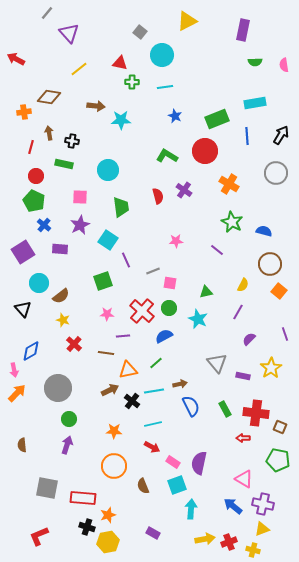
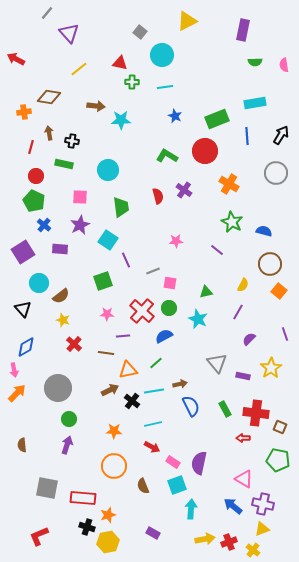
blue diamond at (31, 351): moved 5 px left, 4 px up
yellow cross at (253, 550): rotated 24 degrees clockwise
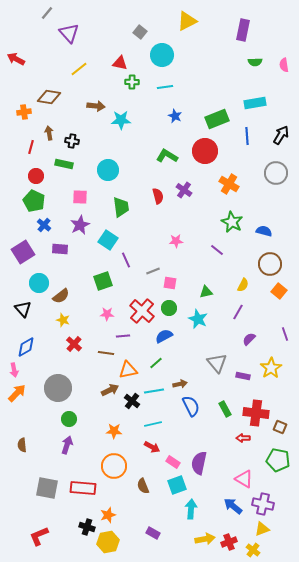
red rectangle at (83, 498): moved 10 px up
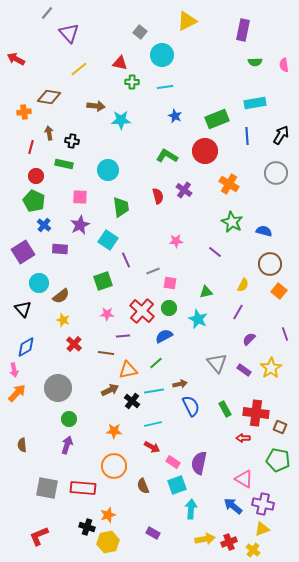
purple line at (217, 250): moved 2 px left, 2 px down
purple rectangle at (243, 376): moved 1 px right, 6 px up; rotated 24 degrees clockwise
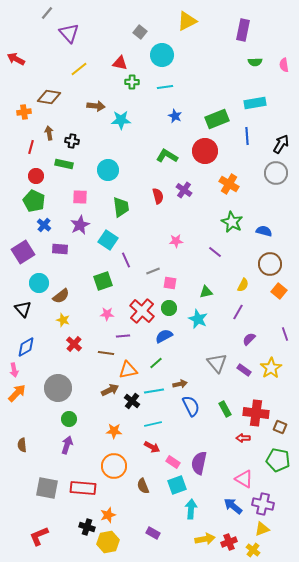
black arrow at (281, 135): moved 9 px down
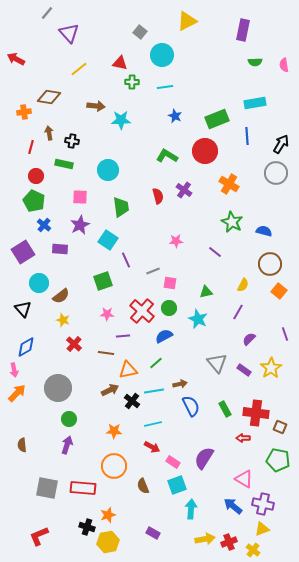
purple semicircle at (199, 463): moved 5 px right, 5 px up; rotated 20 degrees clockwise
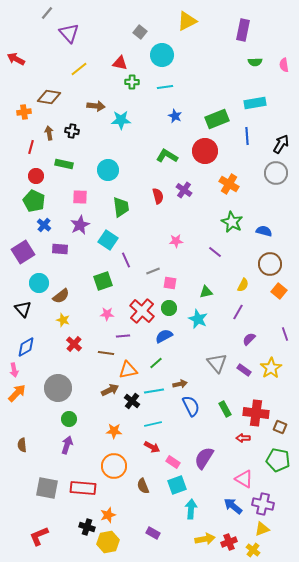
black cross at (72, 141): moved 10 px up
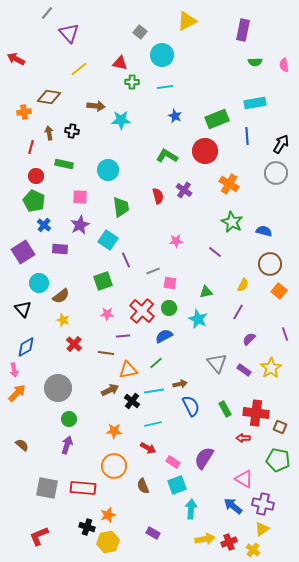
brown semicircle at (22, 445): rotated 136 degrees clockwise
red arrow at (152, 447): moved 4 px left, 1 px down
yellow triangle at (262, 529): rotated 14 degrees counterclockwise
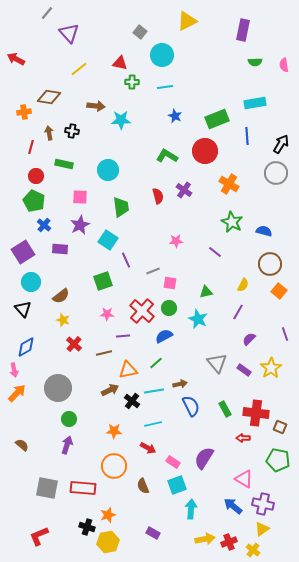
cyan circle at (39, 283): moved 8 px left, 1 px up
brown line at (106, 353): moved 2 px left; rotated 21 degrees counterclockwise
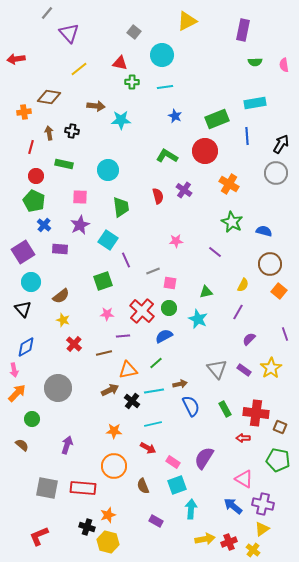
gray square at (140, 32): moved 6 px left
red arrow at (16, 59): rotated 36 degrees counterclockwise
gray triangle at (217, 363): moved 6 px down
green circle at (69, 419): moved 37 px left
purple rectangle at (153, 533): moved 3 px right, 12 px up
yellow hexagon at (108, 542): rotated 25 degrees clockwise
